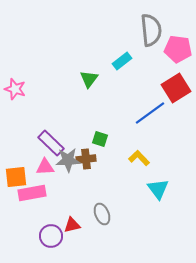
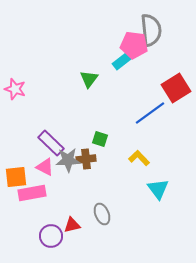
pink pentagon: moved 44 px left, 4 px up
pink triangle: rotated 30 degrees clockwise
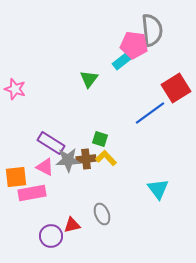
gray semicircle: moved 1 px right
purple rectangle: rotated 12 degrees counterclockwise
yellow L-shape: moved 33 px left
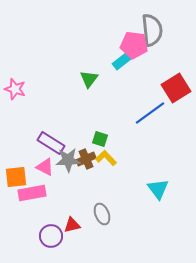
brown cross: rotated 18 degrees counterclockwise
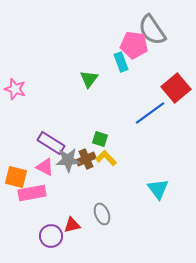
gray semicircle: rotated 152 degrees clockwise
cyan rectangle: moved 1 px left, 1 px down; rotated 72 degrees counterclockwise
red square: rotated 8 degrees counterclockwise
orange square: rotated 20 degrees clockwise
